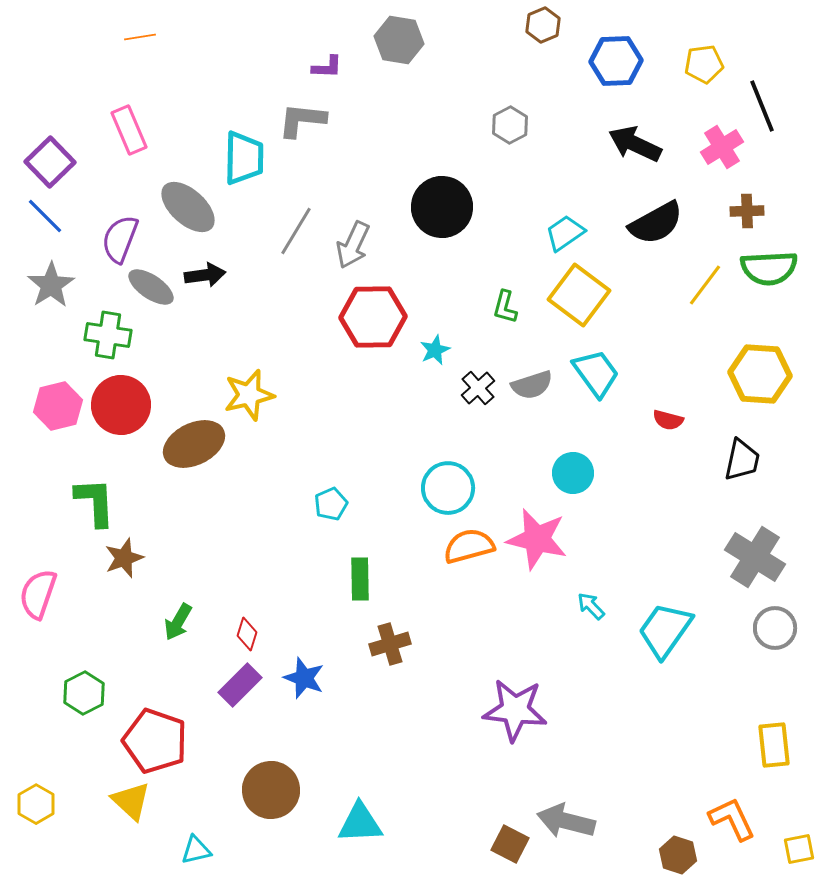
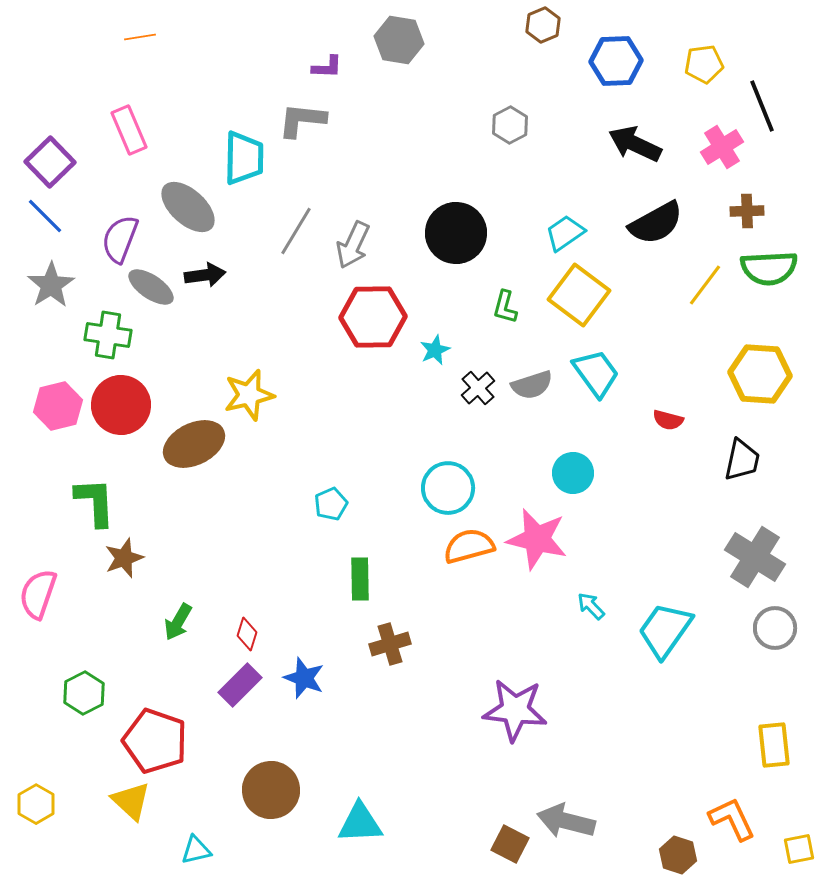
black circle at (442, 207): moved 14 px right, 26 px down
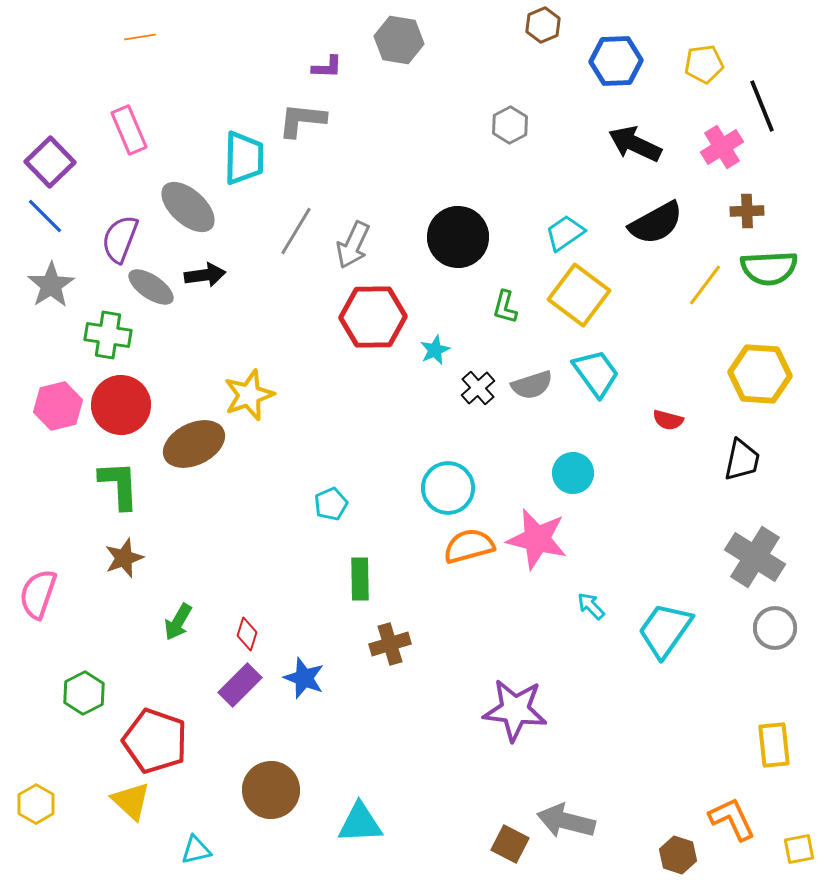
black circle at (456, 233): moved 2 px right, 4 px down
yellow star at (249, 395): rotated 6 degrees counterclockwise
green L-shape at (95, 502): moved 24 px right, 17 px up
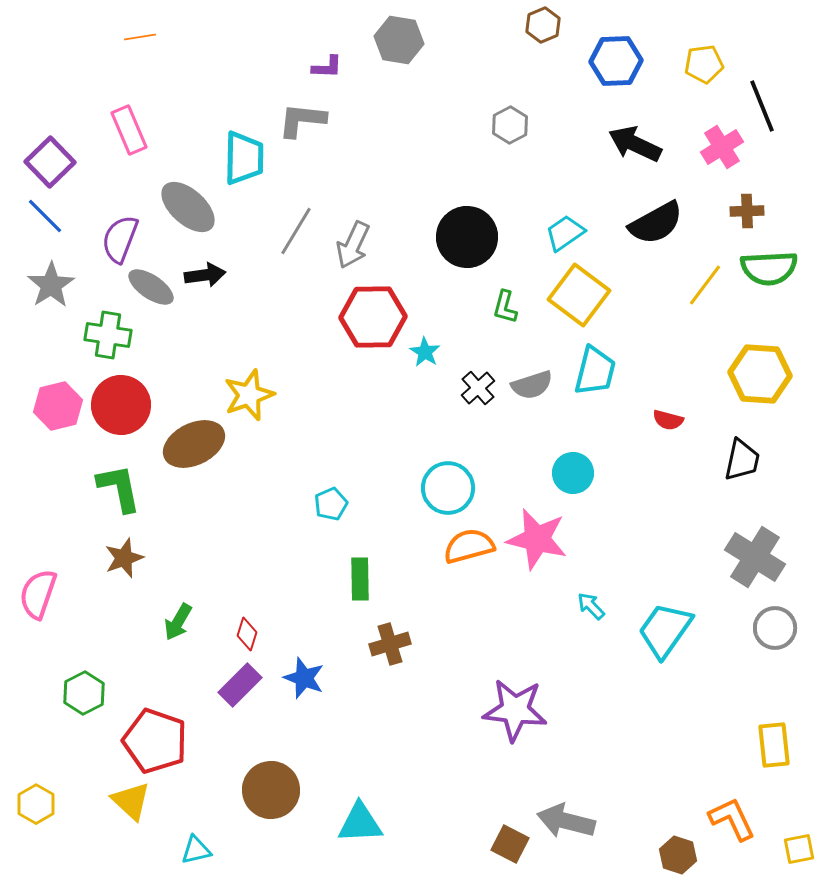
black circle at (458, 237): moved 9 px right
cyan star at (435, 350): moved 10 px left, 2 px down; rotated 16 degrees counterclockwise
cyan trapezoid at (596, 373): moved 1 px left, 2 px up; rotated 50 degrees clockwise
green L-shape at (119, 485): moved 3 px down; rotated 8 degrees counterclockwise
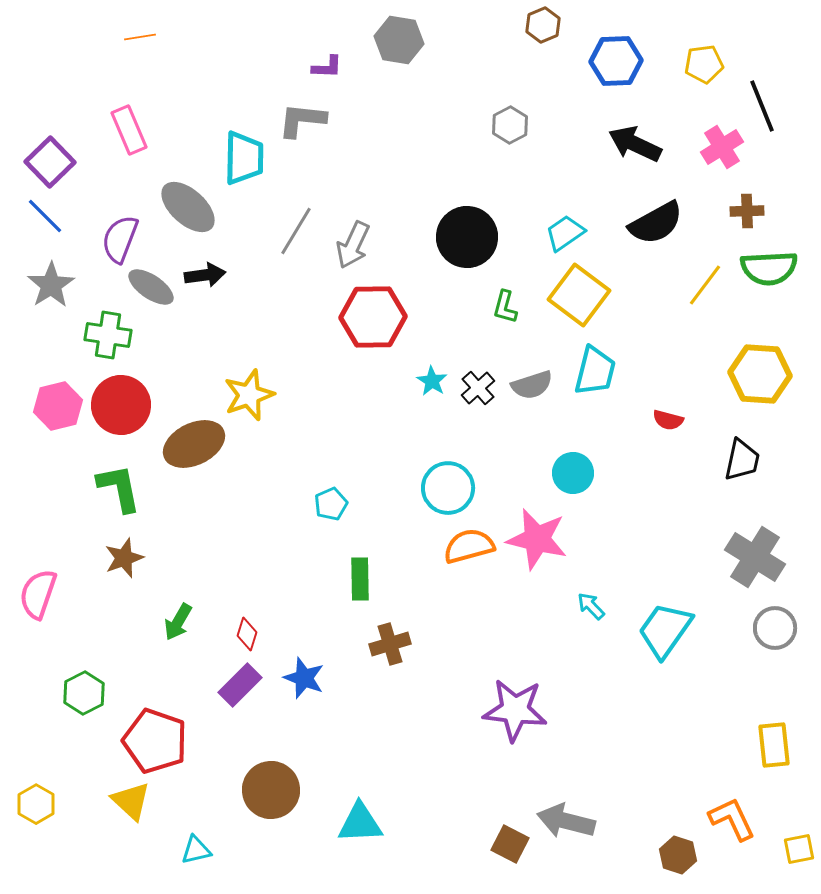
cyan star at (425, 352): moved 7 px right, 29 px down
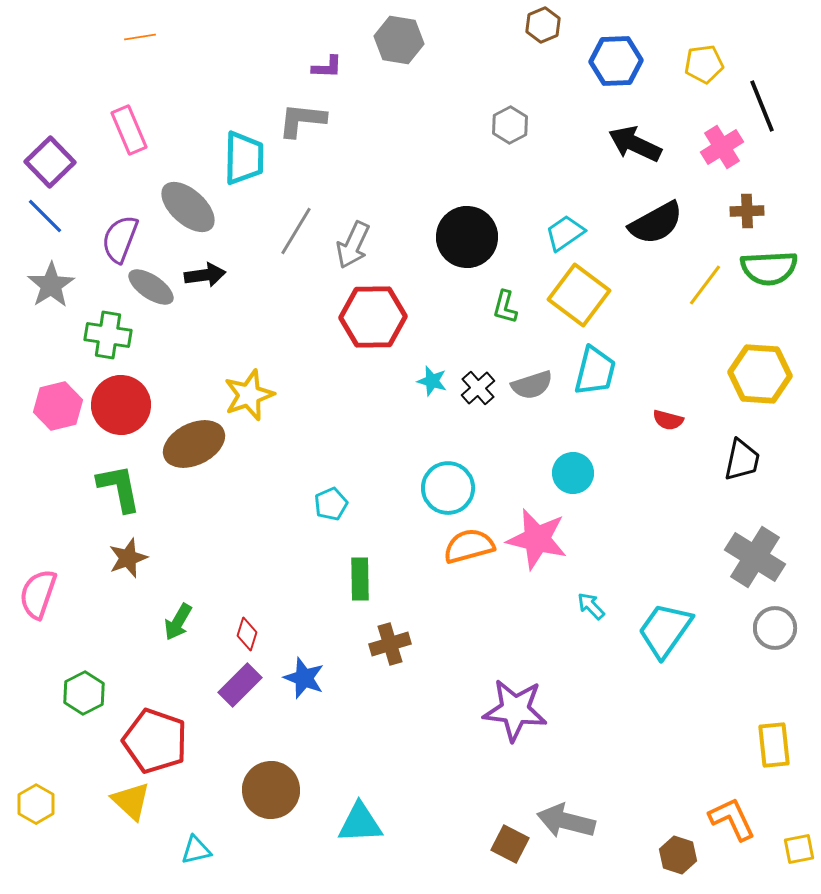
cyan star at (432, 381): rotated 16 degrees counterclockwise
brown star at (124, 558): moved 4 px right
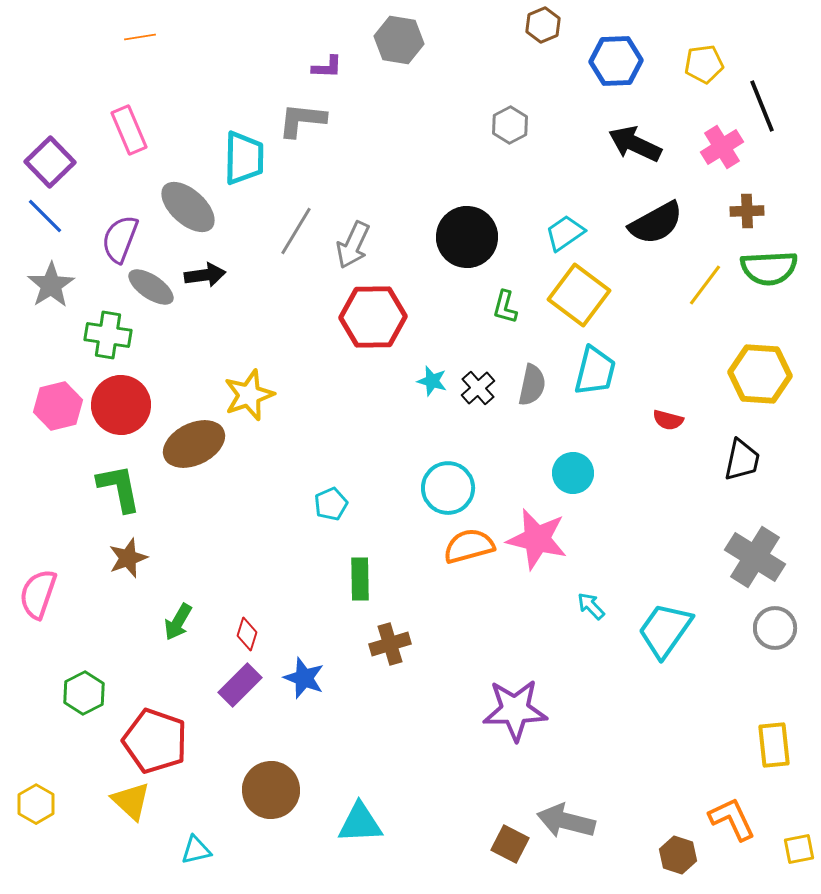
gray semicircle at (532, 385): rotated 60 degrees counterclockwise
purple star at (515, 710): rotated 8 degrees counterclockwise
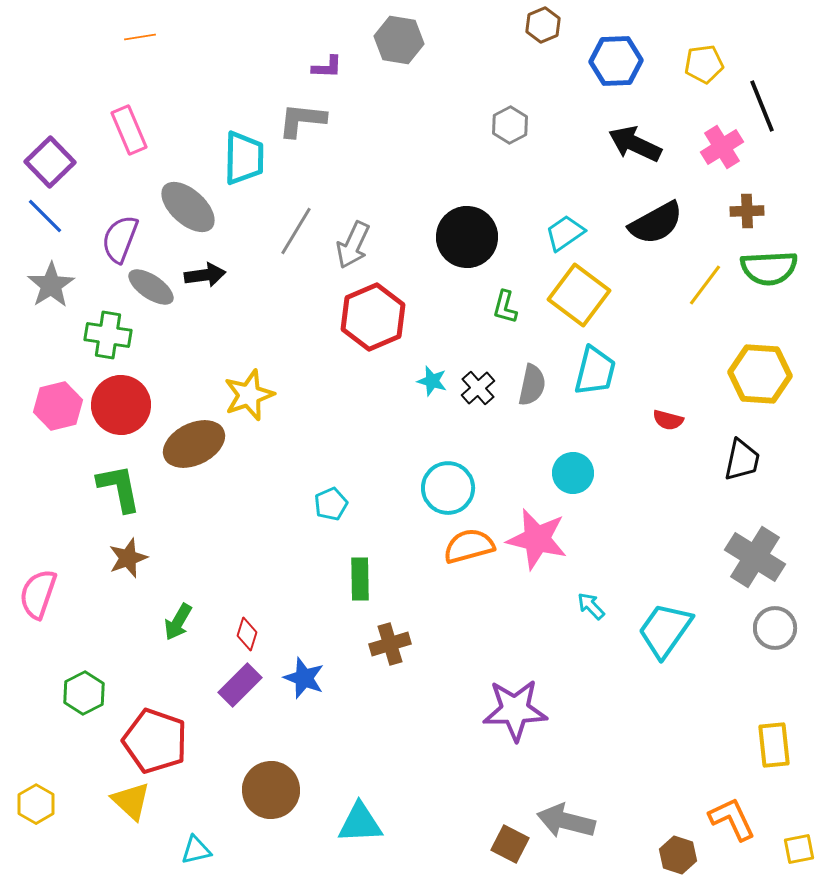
red hexagon at (373, 317): rotated 22 degrees counterclockwise
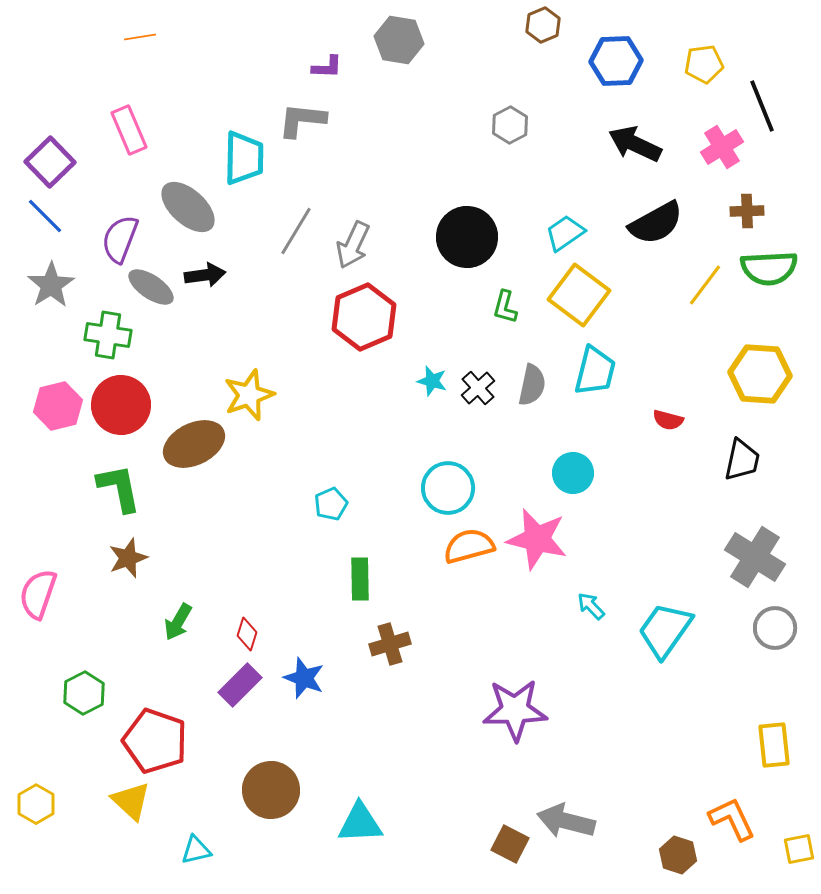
red hexagon at (373, 317): moved 9 px left
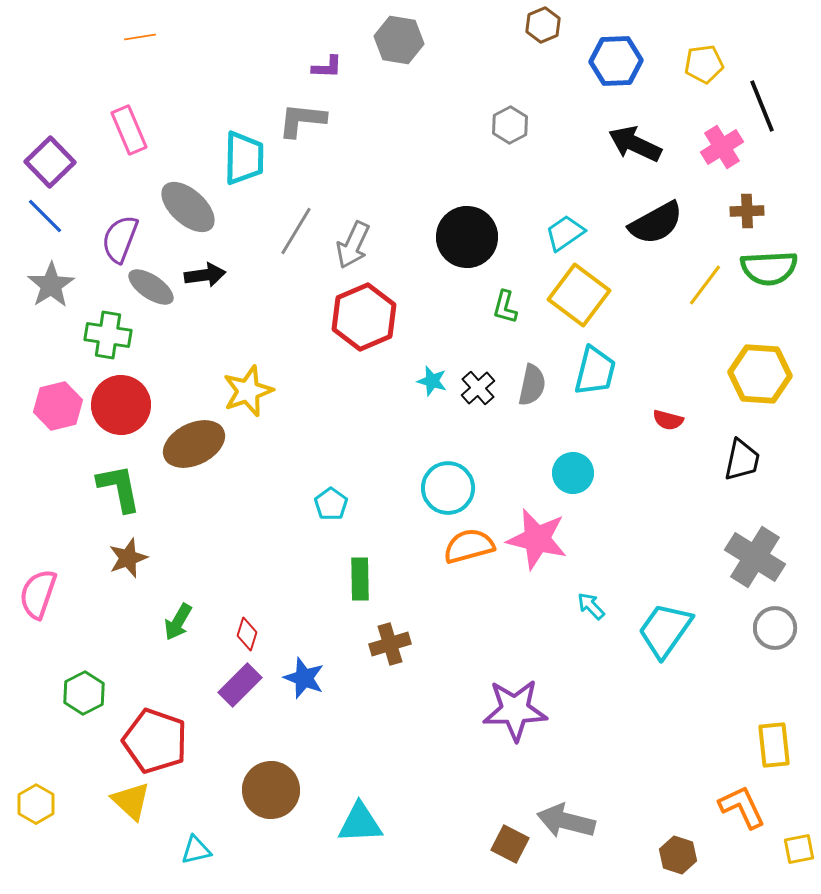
yellow star at (249, 395): moved 1 px left, 4 px up
cyan pentagon at (331, 504): rotated 12 degrees counterclockwise
orange L-shape at (732, 819): moved 10 px right, 12 px up
